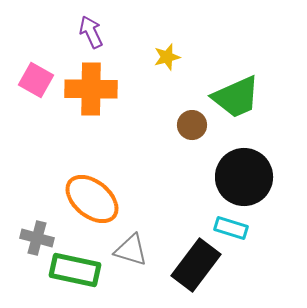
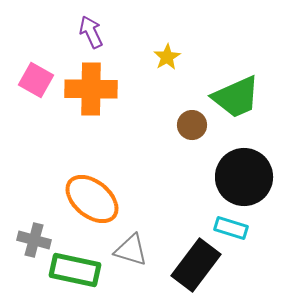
yellow star: rotated 16 degrees counterclockwise
gray cross: moved 3 px left, 2 px down
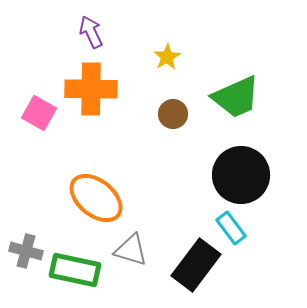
pink square: moved 3 px right, 33 px down
brown circle: moved 19 px left, 11 px up
black circle: moved 3 px left, 2 px up
orange ellipse: moved 4 px right, 1 px up
cyan rectangle: rotated 36 degrees clockwise
gray cross: moved 8 px left, 11 px down
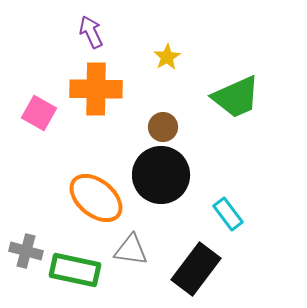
orange cross: moved 5 px right
brown circle: moved 10 px left, 13 px down
black circle: moved 80 px left
cyan rectangle: moved 3 px left, 14 px up
gray triangle: rotated 9 degrees counterclockwise
black rectangle: moved 4 px down
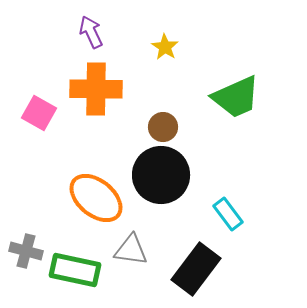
yellow star: moved 2 px left, 10 px up; rotated 8 degrees counterclockwise
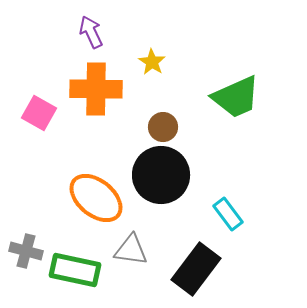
yellow star: moved 13 px left, 15 px down
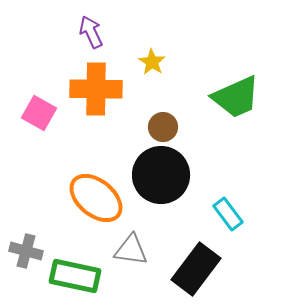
green rectangle: moved 6 px down
